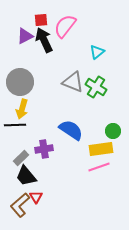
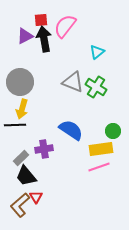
black arrow: moved 1 px up; rotated 15 degrees clockwise
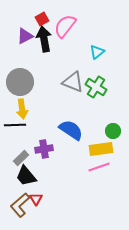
red square: moved 1 px right, 1 px up; rotated 24 degrees counterclockwise
yellow arrow: rotated 24 degrees counterclockwise
red triangle: moved 2 px down
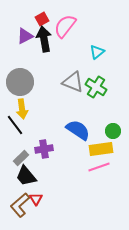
black line: rotated 55 degrees clockwise
blue semicircle: moved 7 px right
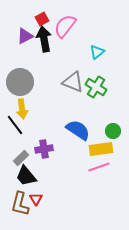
brown L-shape: moved 1 px up; rotated 35 degrees counterclockwise
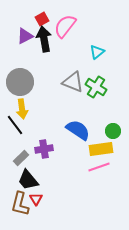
black trapezoid: moved 2 px right, 4 px down
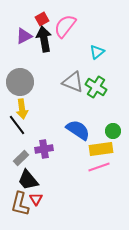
purple triangle: moved 1 px left
black line: moved 2 px right
